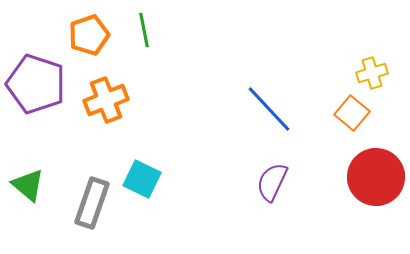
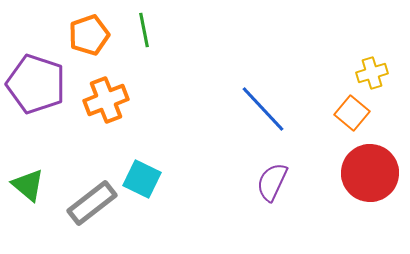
blue line: moved 6 px left
red circle: moved 6 px left, 4 px up
gray rectangle: rotated 33 degrees clockwise
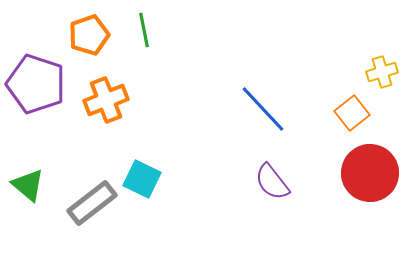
yellow cross: moved 10 px right, 1 px up
orange square: rotated 12 degrees clockwise
purple semicircle: rotated 63 degrees counterclockwise
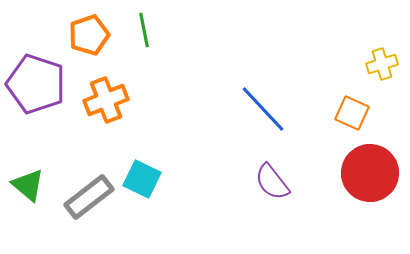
yellow cross: moved 8 px up
orange square: rotated 28 degrees counterclockwise
gray rectangle: moved 3 px left, 6 px up
